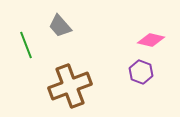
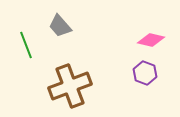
purple hexagon: moved 4 px right, 1 px down
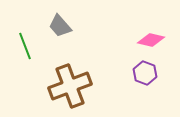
green line: moved 1 px left, 1 px down
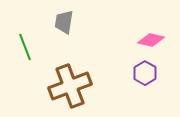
gray trapezoid: moved 4 px right, 4 px up; rotated 50 degrees clockwise
green line: moved 1 px down
purple hexagon: rotated 10 degrees clockwise
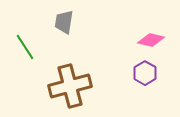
green line: rotated 12 degrees counterclockwise
brown cross: rotated 6 degrees clockwise
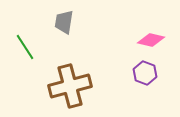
purple hexagon: rotated 10 degrees counterclockwise
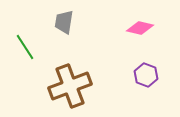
pink diamond: moved 11 px left, 12 px up
purple hexagon: moved 1 px right, 2 px down
brown cross: rotated 6 degrees counterclockwise
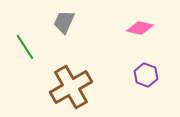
gray trapezoid: rotated 15 degrees clockwise
brown cross: moved 1 px right, 1 px down; rotated 9 degrees counterclockwise
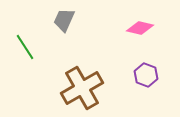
gray trapezoid: moved 2 px up
brown cross: moved 11 px right, 1 px down
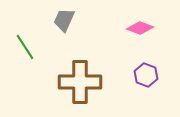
pink diamond: rotated 8 degrees clockwise
brown cross: moved 2 px left, 6 px up; rotated 30 degrees clockwise
